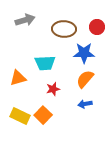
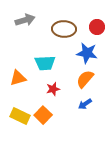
blue star: moved 3 px right; rotated 10 degrees clockwise
blue arrow: rotated 24 degrees counterclockwise
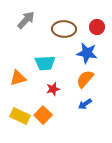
gray arrow: moved 1 px right; rotated 30 degrees counterclockwise
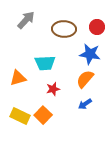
blue star: moved 3 px right, 1 px down
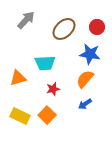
brown ellipse: rotated 45 degrees counterclockwise
orange square: moved 4 px right
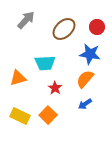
red star: moved 2 px right, 1 px up; rotated 24 degrees counterclockwise
orange square: moved 1 px right
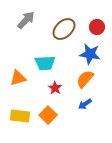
yellow rectangle: rotated 18 degrees counterclockwise
